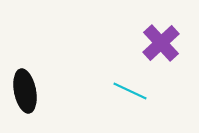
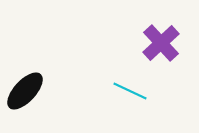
black ellipse: rotated 54 degrees clockwise
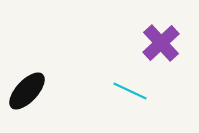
black ellipse: moved 2 px right
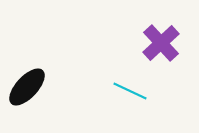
black ellipse: moved 4 px up
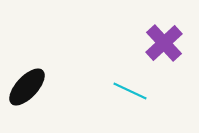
purple cross: moved 3 px right
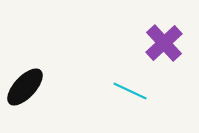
black ellipse: moved 2 px left
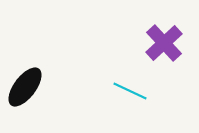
black ellipse: rotated 6 degrees counterclockwise
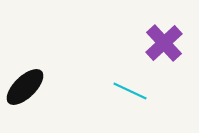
black ellipse: rotated 9 degrees clockwise
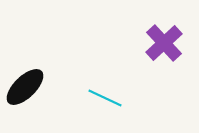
cyan line: moved 25 px left, 7 px down
